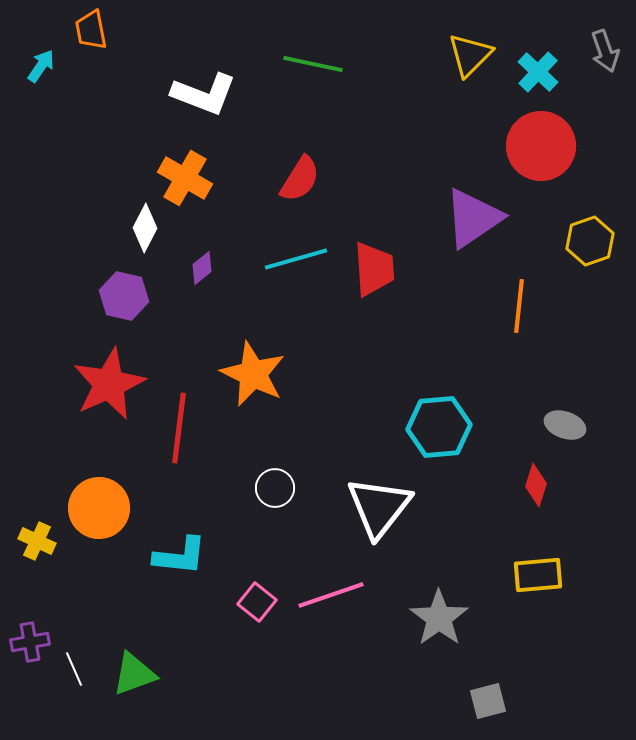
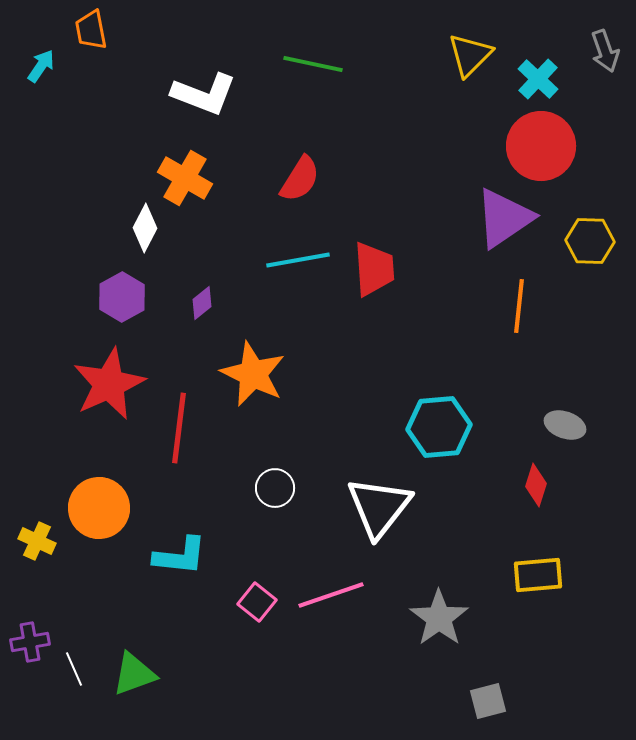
cyan cross: moved 7 px down
purple triangle: moved 31 px right
yellow hexagon: rotated 21 degrees clockwise
cyan line: moved 2 px right, 1 px down; rotated 6 degrees clockwise
purple diamond: moved 35 px down
purple hexagon: moved 2 px left, 1 px down; rotated 18 degrees clockwise
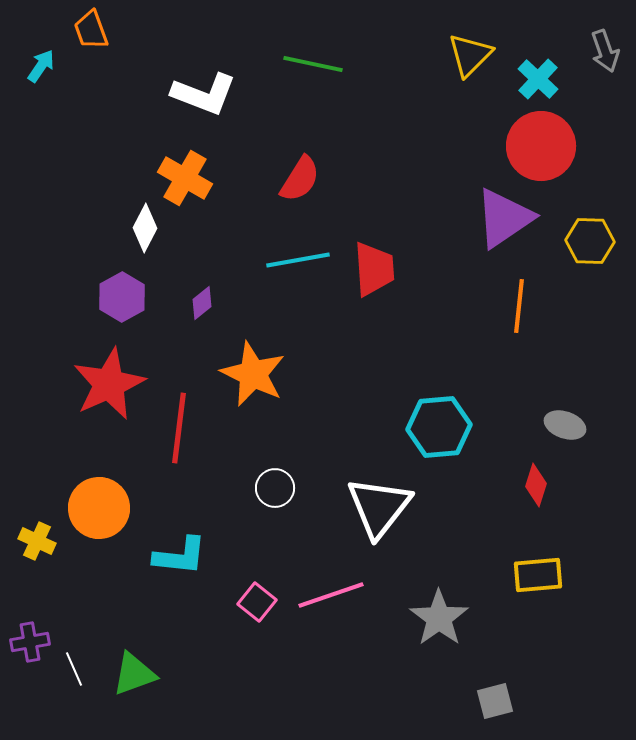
orange trapezoid: rotated 9 degrees counterclockwise
gray square: moved 7 px right
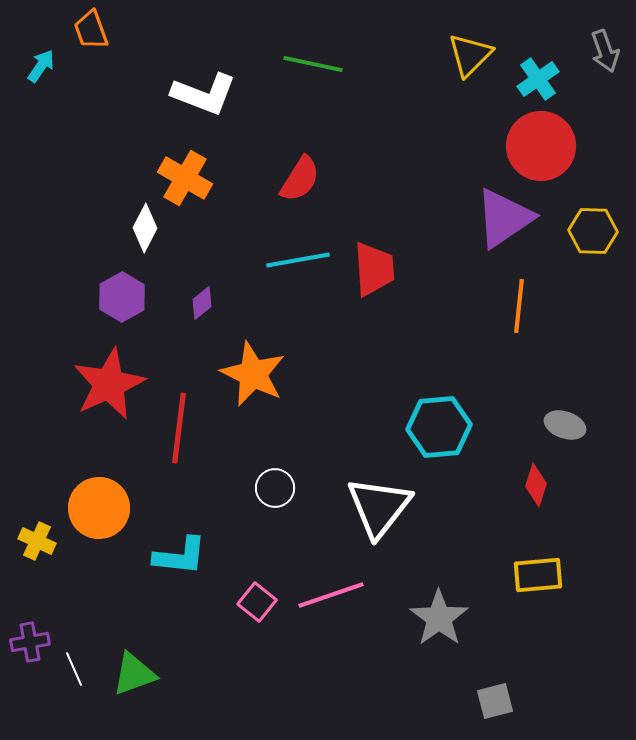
cyan cross: rotated 12 degrees clockwise
yellow hexagon: moved 3 px right, 10 px up
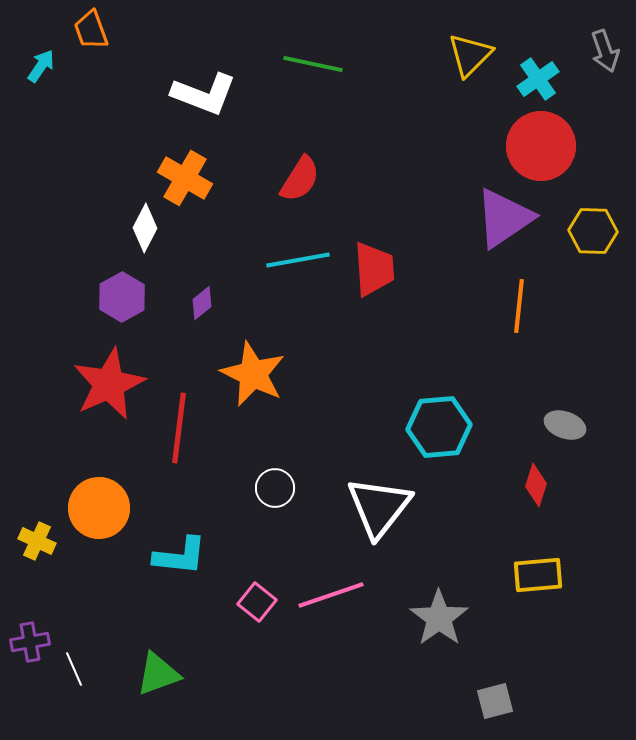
green triangle: moved 24 px right
